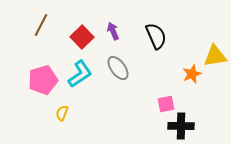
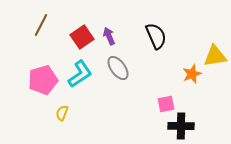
purple arrow: moved 4 px left, 5 px down
red square: rotated 10 degrees clockwise
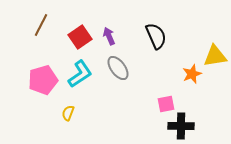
red square: moved 2 px left
yellow semicircle: moved 6 px right
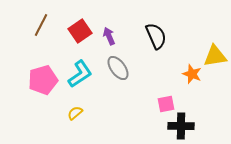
red square: moved 6 px up
orange star: rotated 30 degrees counterclockwise
yellow semicircle: moved 7 px right; rotated 28 degrees clockwise
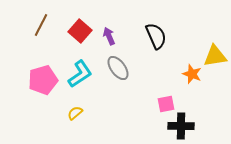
red square: rotated 15 degrees counterclockwise
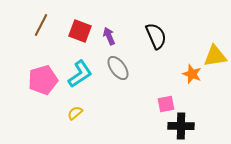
red square: rotated 20 degrees counterclockwise
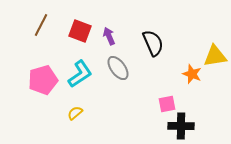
black semicircle: moved 3 px left, 7 px down
pink square: moved 1 px right
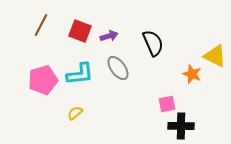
purple arrow: rotated 96 degrees clockwise
yellow triangle: rotated 35 degrees clockwise
cyan L-shape: rotated 28 degrees clockwise
